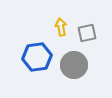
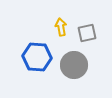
blue hexagon: rotated 12 degrees clockwise
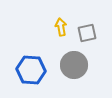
blue hexagon: moved 6 px left, 13 px down
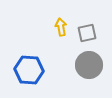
gray circle: moved 15 px right
blue hexagon: moved 2 px left
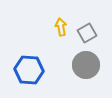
gray square: rotated 18 degrees counterclockwise
gray circle: moved 3 px left
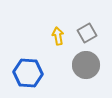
yellow arrow: moved 3 px left, 9 px down
blue hexagon: moved 1 px left, 3 px down
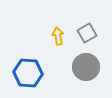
gray circle: moved 2 px down
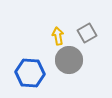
gray circle: moved 17 px left, 7 px up
blue hexagon: moved 2 px right
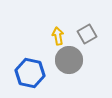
gray square: moved 1 px down
blue hexagon: rotated 8 degrees clockwise
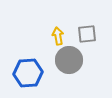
gray square: rotated 24 degrees clockwise
blue hexagon: moved 2 px left; rotated 16 degrees counterclockwise
